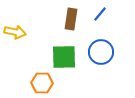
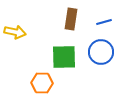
blue line: moved 4 px right, 8 px down; rotated 35 degrees clockwise
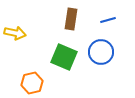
blue line: moved 4 px right, 2 px up
yellow arrow: moved 1 px down
green square: rotated 24 degrees clockwise
orange hexagon: moved 10 px left; rotated 15 degrees counterclockwise
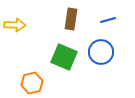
yellow arrow: moved 8 px up; rotated 10 degrees counterclockwise
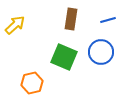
yellow arrow: rotated 45 degrees counterclockwise
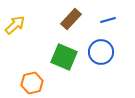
brown rectangle: rotated 35 degrees clockwise
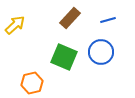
brown rectangle: moved 1 px left, 1 px up
